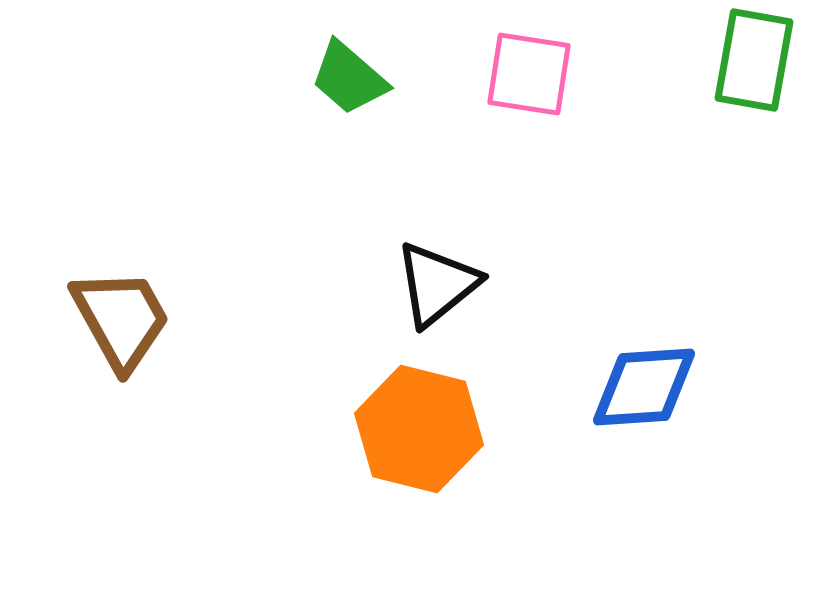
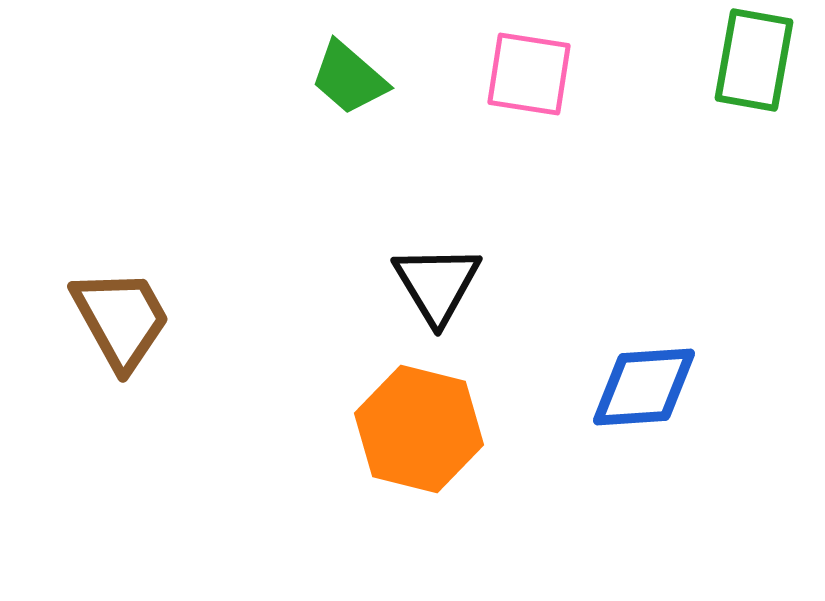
black triangle: rotated 22 degrees counterclockwise
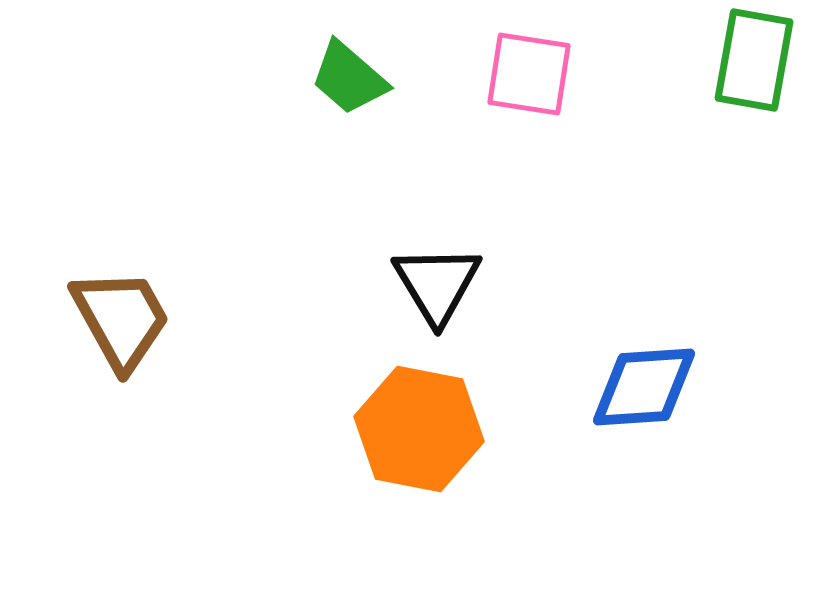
orange hexagon: rotated 3 degrees counterclockwise
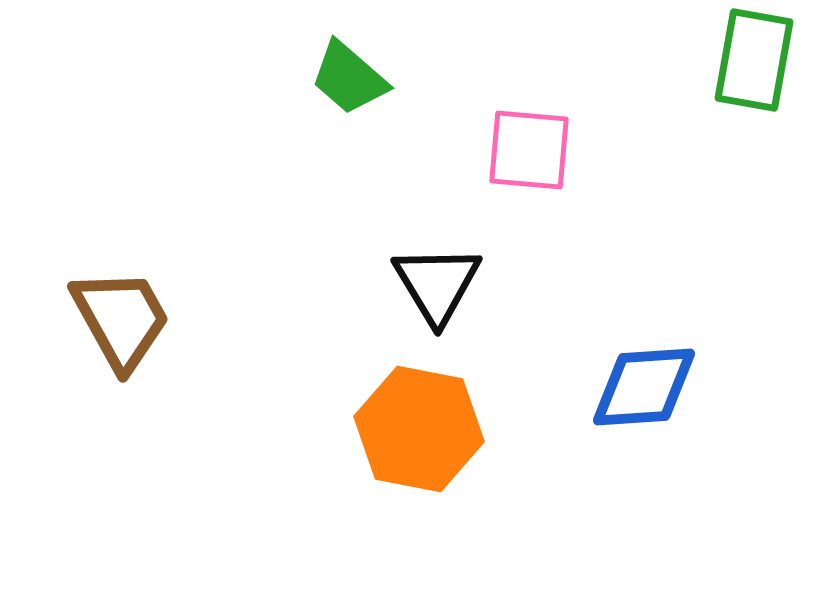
pink square: moved 76 px down; rotated 4 degrees counterclockwise
